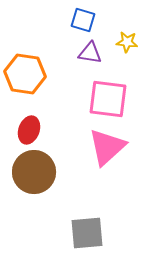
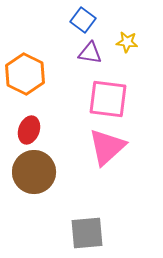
blue square: rotated 20 degrees clockwise
orange hexagon: rotated 18 degrees clockwise
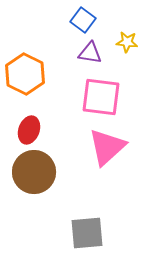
pink square: moved 7 px left, 2 px up
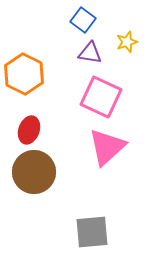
yellow star: rotated 25 degrees counterclockwise
orange hexagon: moved 1 px left
pink square: rotated 18 degrees clockwise
gray square: moved 5 px right, 1 px up
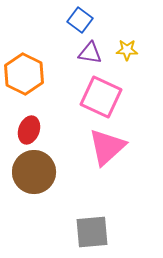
blue square: moved 3 px left
yellow star: moved 8 px down; rotated 20 degrees clockwise
